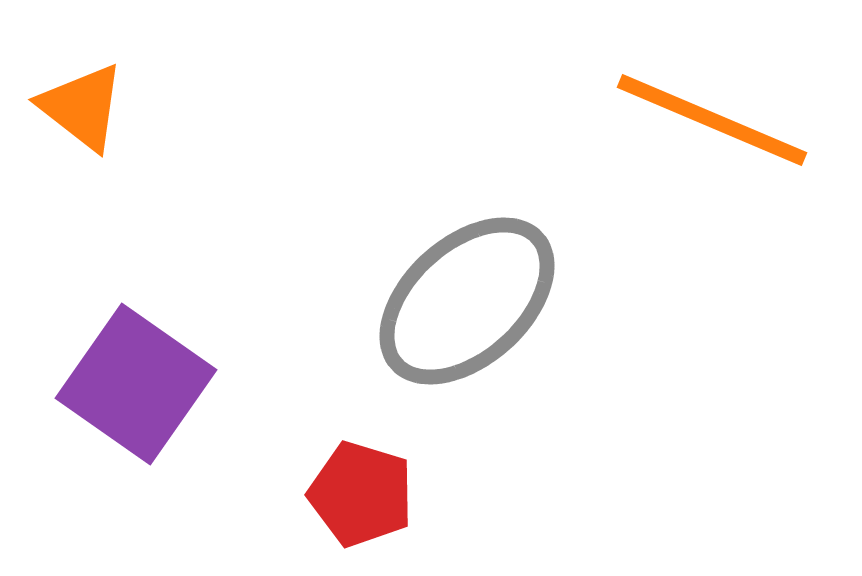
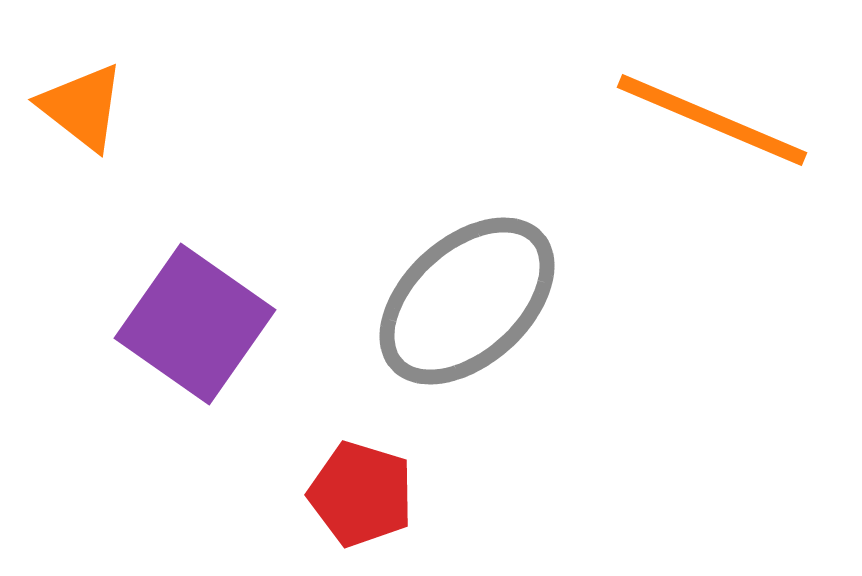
purple square: moved 59 px right, 60 px up
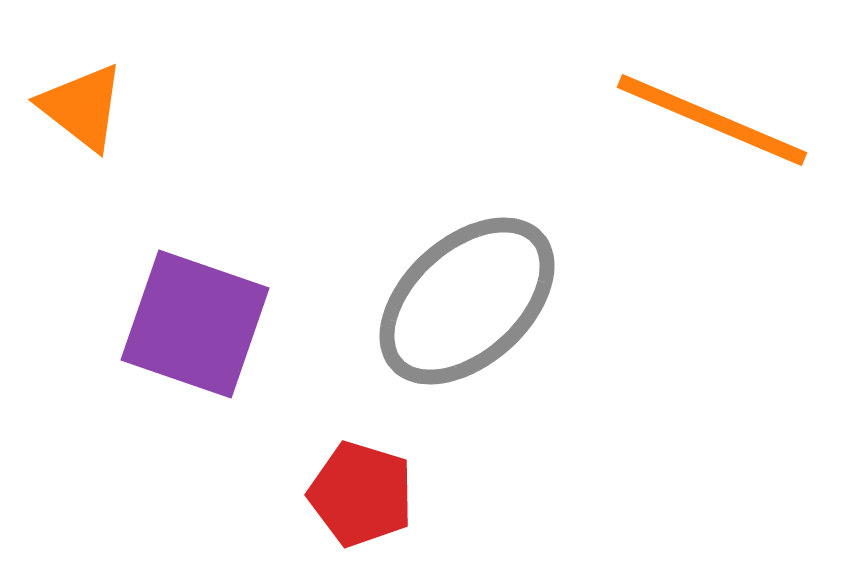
purple square: rotated 16 degrees counterclockwise
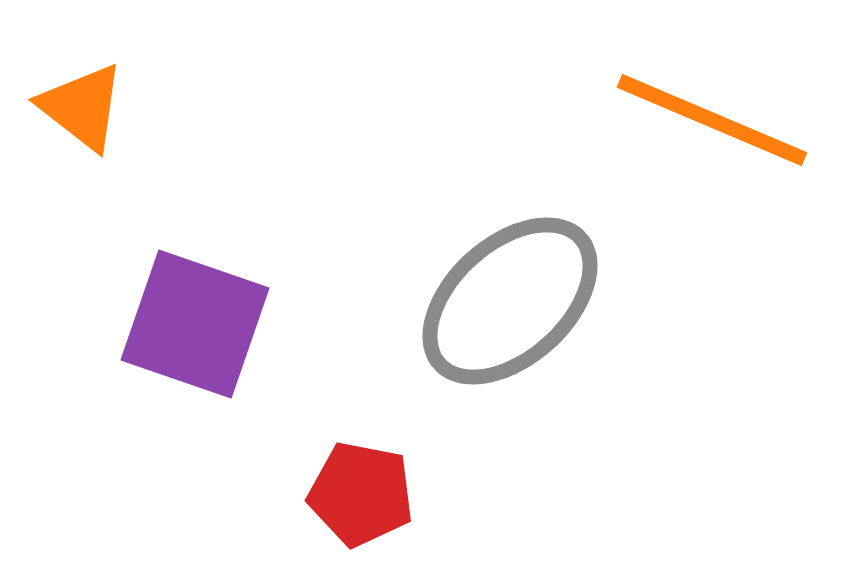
gray ellipse: moved 43 px right
red pentagon: rotated 6 degrees counterclockwise
